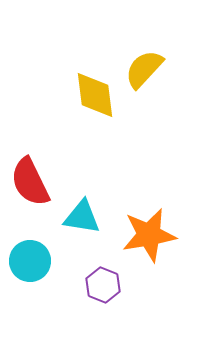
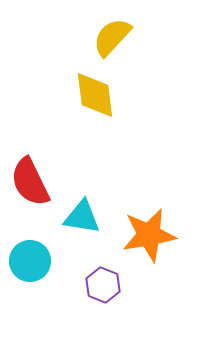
yellow semicircle: moved 32 px left, 32 px up
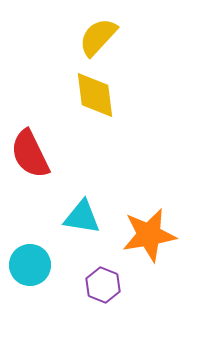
yellow semicircle: moved 14 px left
red semicircle: moved 28 px up
cyan circle: moved 4 px down
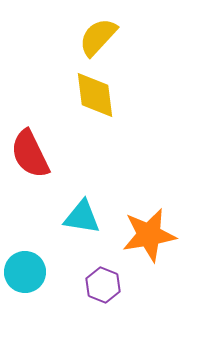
cyan circle: moved 5 px left, 7 px down
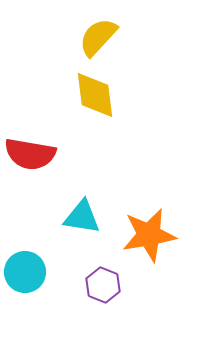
red semicircle: rotated 54 degrees counterclockwise
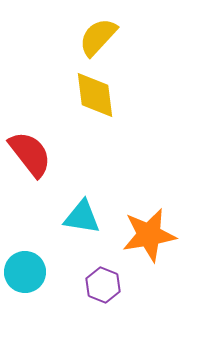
red semicircle: rotated 138 degrees counterclockwise
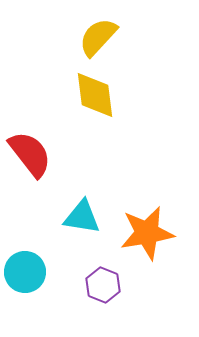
orange star: moved 2 px left, 2 px up
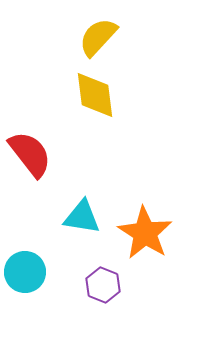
orange star: moved 2 px left; rotated 30 degrees counterclockwise
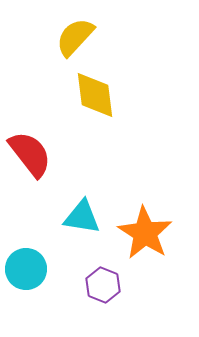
yellow semicircle: moved 23 px left
cyan circle: moved 1 px right, 3 px up
